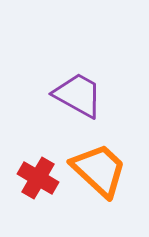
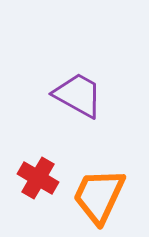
orange trapezoid: moved 26 px down; rotated 108 degrees counterclockwise
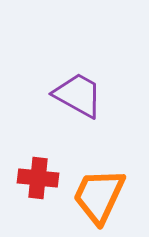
red cross: rotated 24 degrees counterclockwise
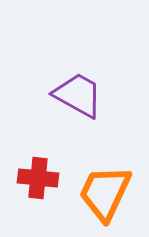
orange trapezoid: moved 6 px right, 3 px up
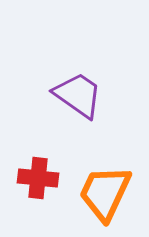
purple trapezoid: rotated 6 degrees clockwise
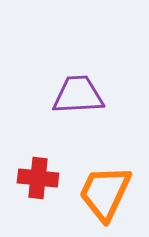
purple trapezoid: rotated 38 degrees counterclockwise
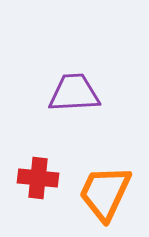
purple trapezoid: moved 4 px left, 2 px up
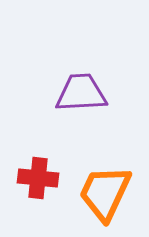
purple trapezoid: moved 7 px right
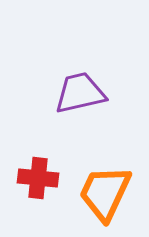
purple trapezoid: moved 1 px left; rotated 10 degrees counterclockwise
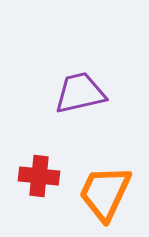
red cross: moved 1 px right, 2 px up
